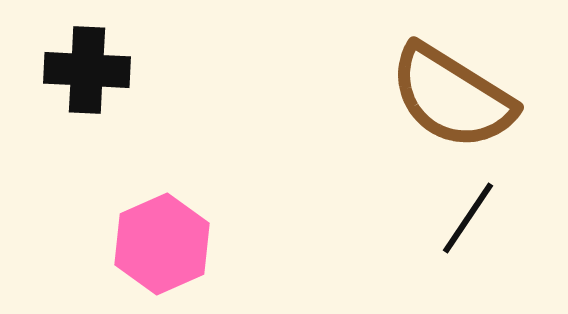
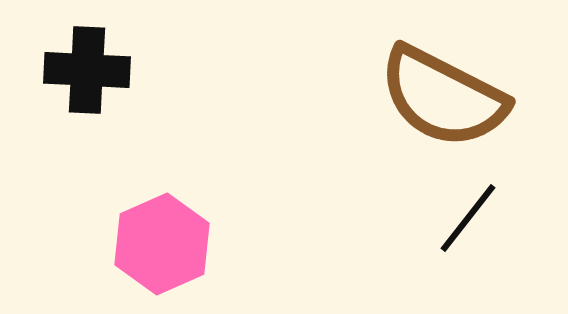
brown semicircle: moved 9 px left; rotated 5 degrees counterclockwise
black line: rotated 4 degrees clockwise
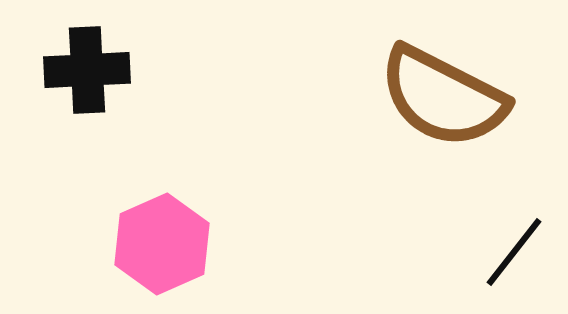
black cross: rotated 6 degrees counterclockwise
black line: moved 46 px right, 34 px down
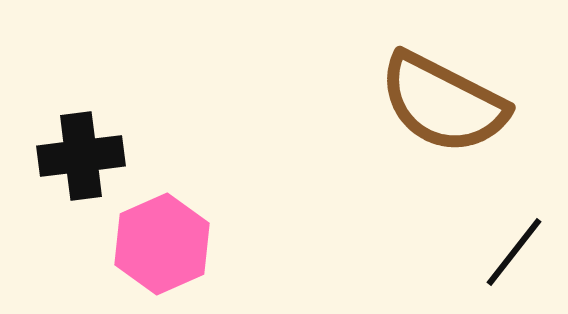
black cross: moved 6 px left, 86 px down; rotated 4 degrees counterclockwise
brown semicircle: moved 6 px down
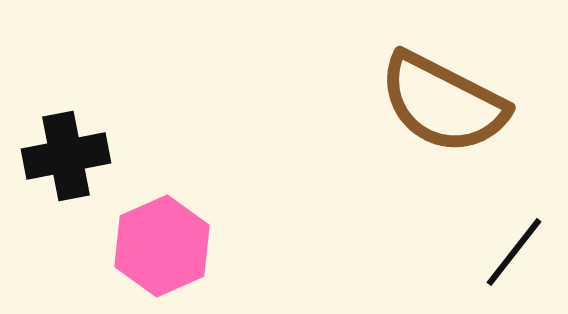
black cross: moved 15 px left; rotated 4 degrees counterclockwise
pink hexagon: moved 2 px down
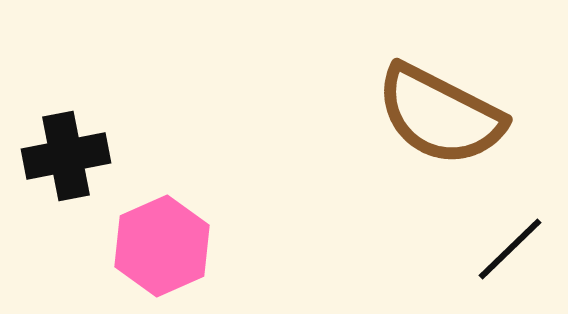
brown semicircle: moved 3 px left, 12 px down
black line: moved 4 px left, 3 px up; rotated 8 degrees clockwise
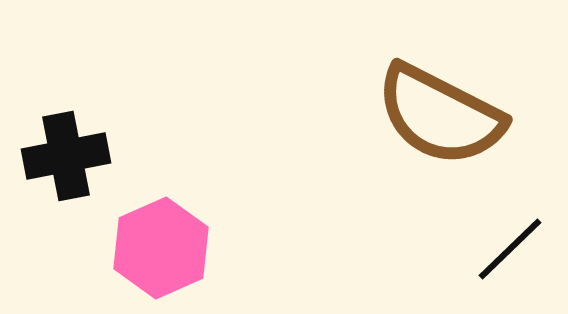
pink hexagon: moved 1 px left, 2 px down
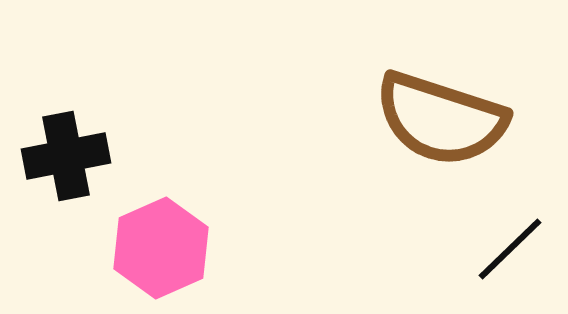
brown semicircle: moved 1 px right, 4 px down; rotated 9 degrees counterclockwise
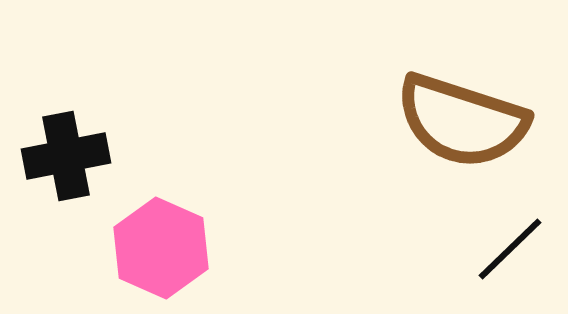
brown semicircle: moved 21 px right, 2 px down
pink hexagon: rotated 12 degrees counterclockwise
